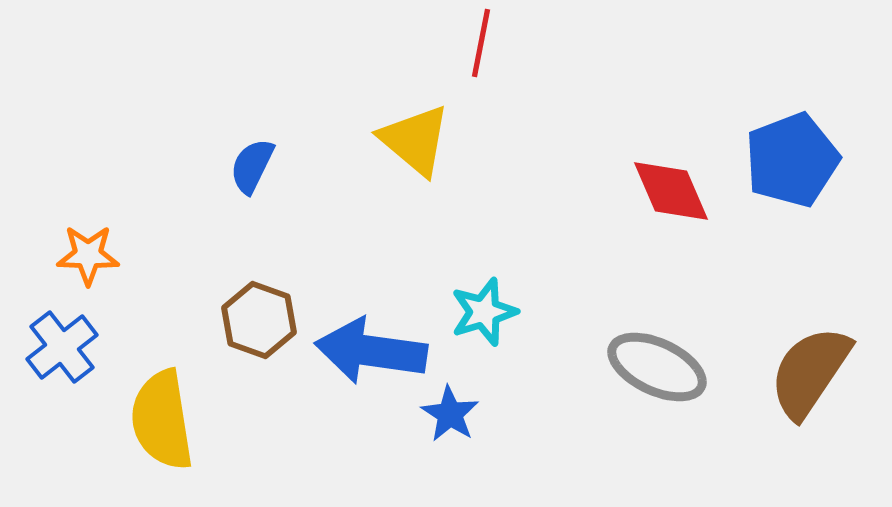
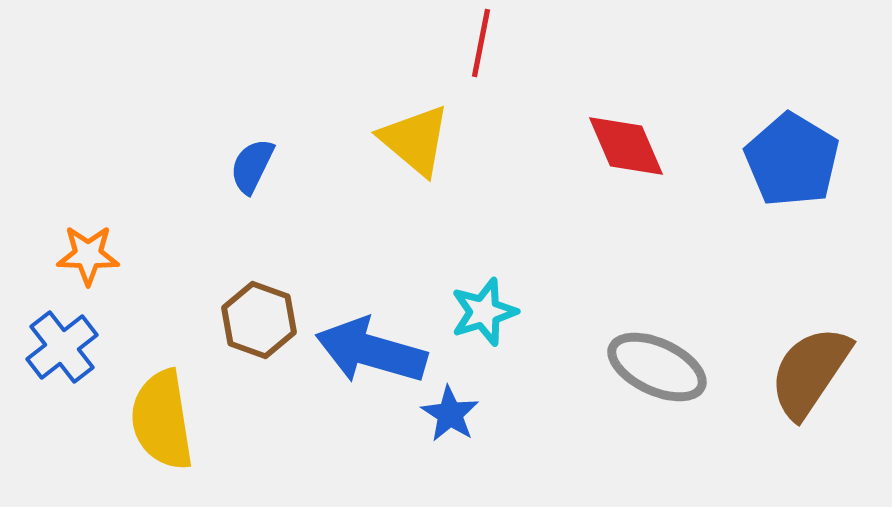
blue pentagon: rotated 20 degrees counterclockwise
red diamond: moved 45 px left, 45 px up
blue arrow: rotated 8 degrees clockwise
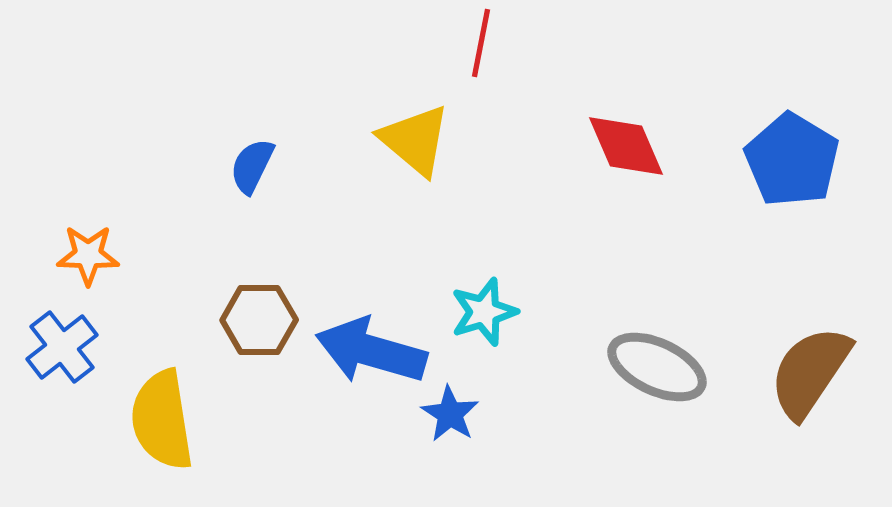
brown hexagon: rotated 20 degrees counterclockwise
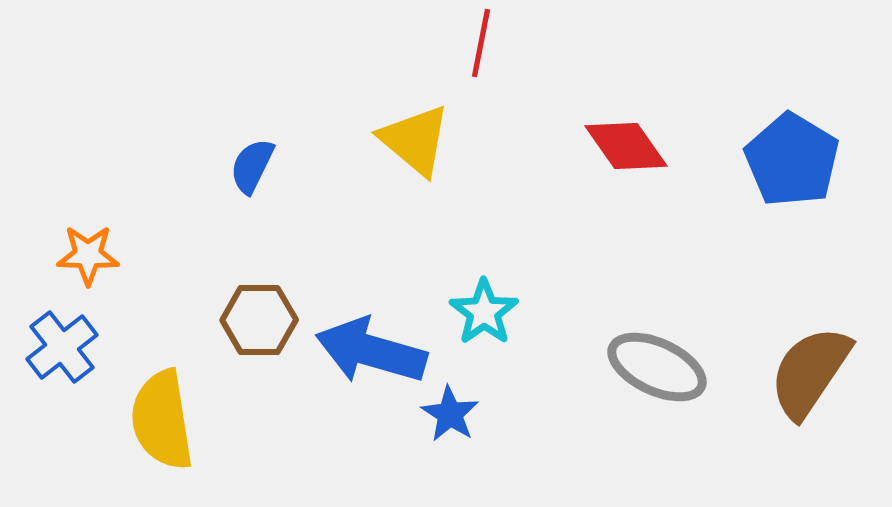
red diamond: rotated 12 degrees counterclockwise
cyan star: rotated 18 degrees counterclockwise
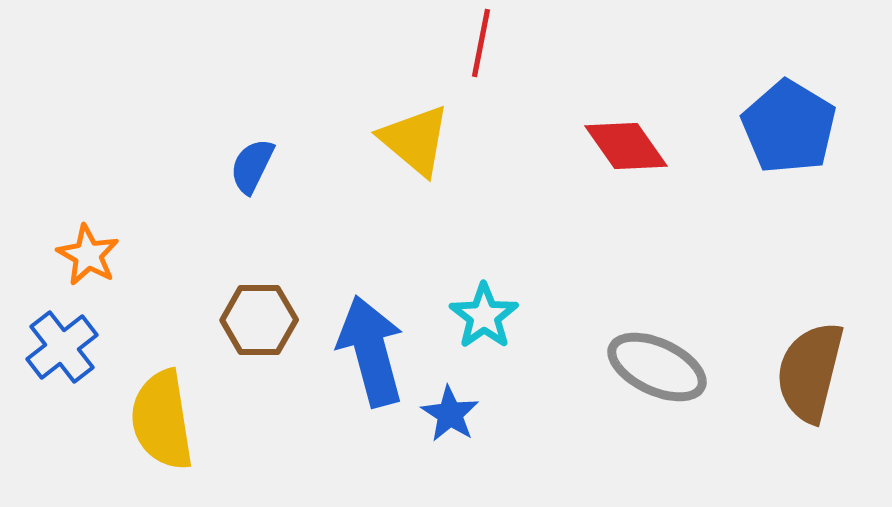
blue pentagon: moved 3 px left, 33 px up
orange star: rotated 28 degrees clockwise
cyan star: moved 4 px down
blue arrow: rotated 59 degrees clockwise
brown semicircle: rotated 20 degrees counterclockwise
